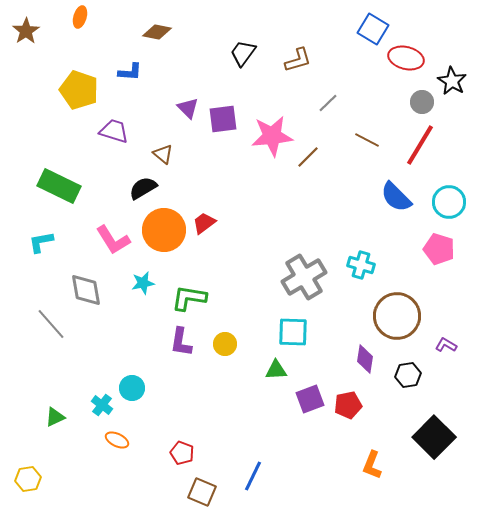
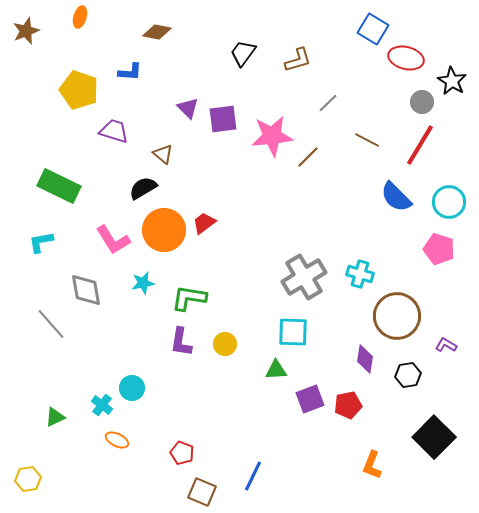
brown star at (26, 31): rotated 12 degrees clockwise
cyan cross at (361, 265): moved 1 px left, 9 px down
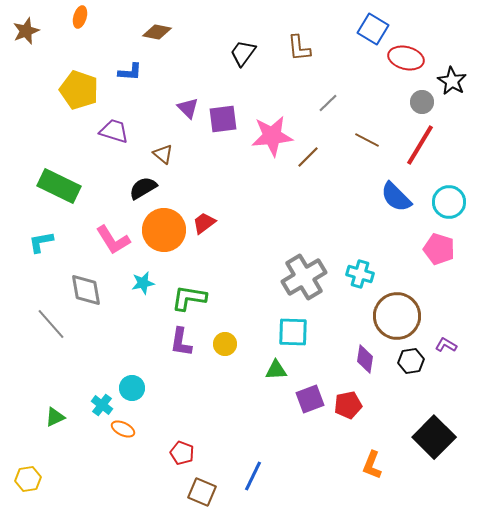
brown L-shape at (298, 60): moved 1 px right, 12 px up; rotated 100 degrees clockwise
black hexagon at (408, 375): moved 3 px right, 14 px up
orange ellipse at (117, 440): moved 6 px right, 11 px up
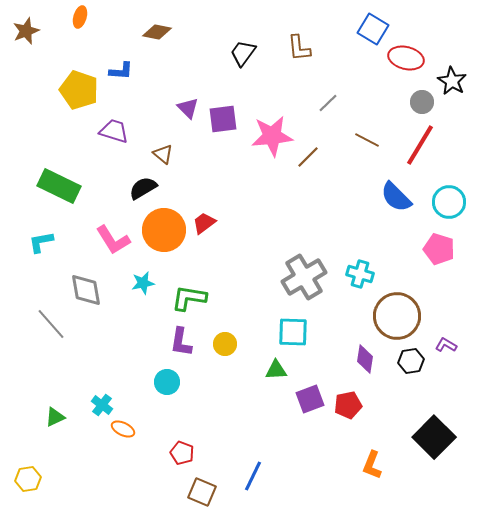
blue L-shape at (130, 72): moved 9 px left, 1 px up
cyan circle at (132, 388): moved 35 px right, 6 px up
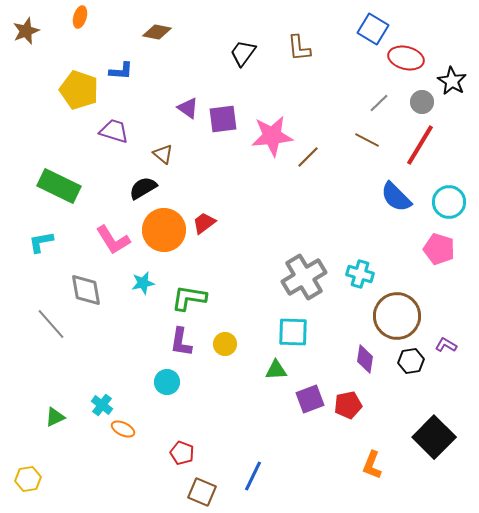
gray line at (328, 103): moved 51 px right
purple triangle at (188, 108): rotated 10 degrees counterclockwise
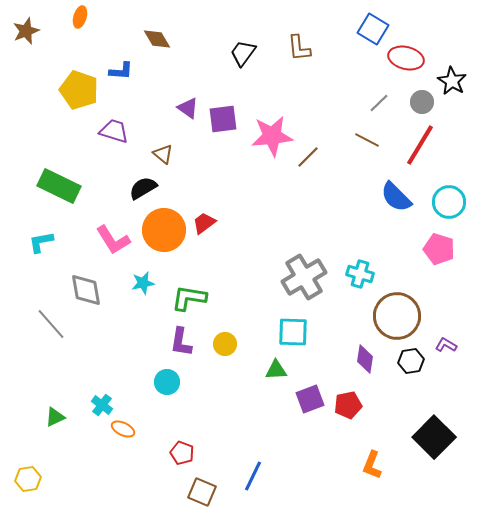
brown diamond at (157, 32): moved 7 px down; rotated 48 degrees clockwise
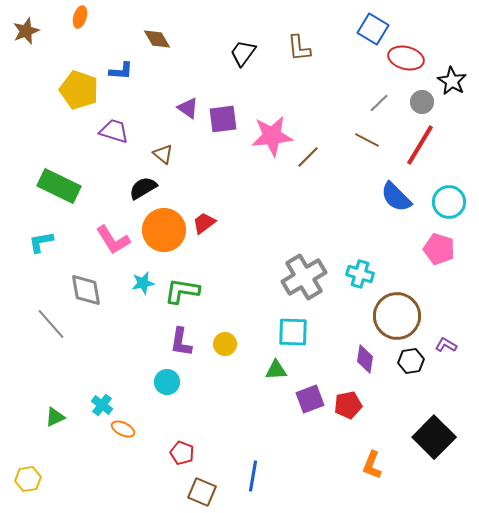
green L-shape at (189, 298): moved 7 px left, 7 px up
blue line at (253, 476): rotated 16 degrees counterclockwise
